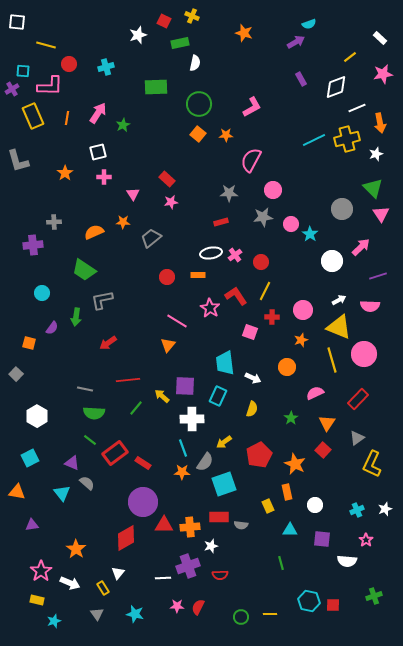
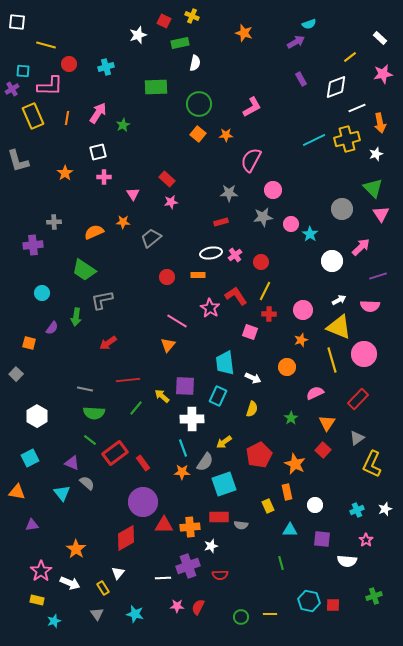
red cross at (272, 317): moved 3 px left, 3 px up
red rectangle at (143, 463): rotated 21 degrees clockwise
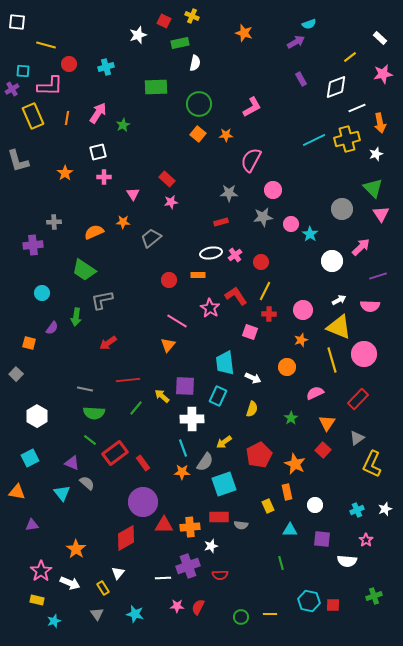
red circle at (167, 277): moved 2 px right, 3 px down
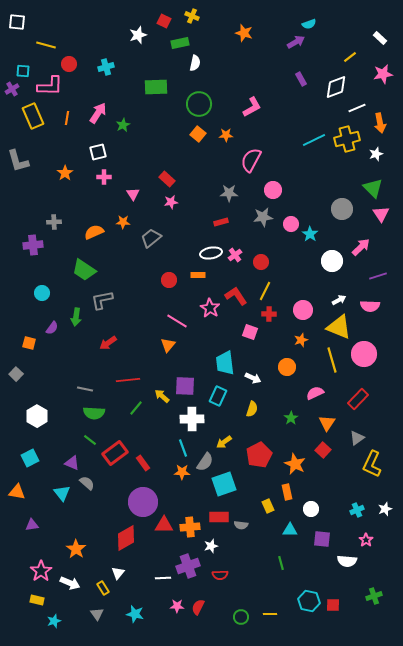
white circle at (315, 505): moved 4 px left, 4 px down
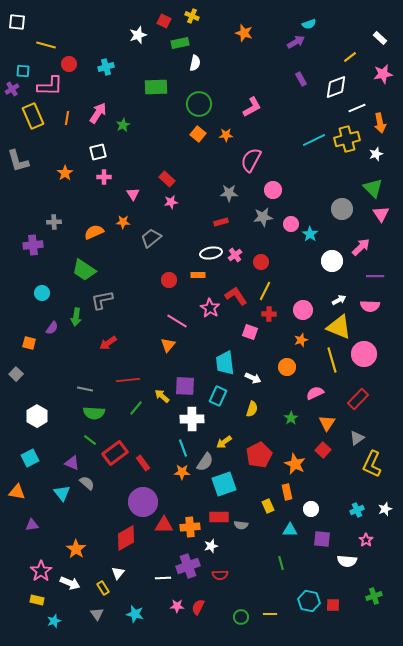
purple line at (378, 276): moved 3 px left; rotated 18 degrees clockwise
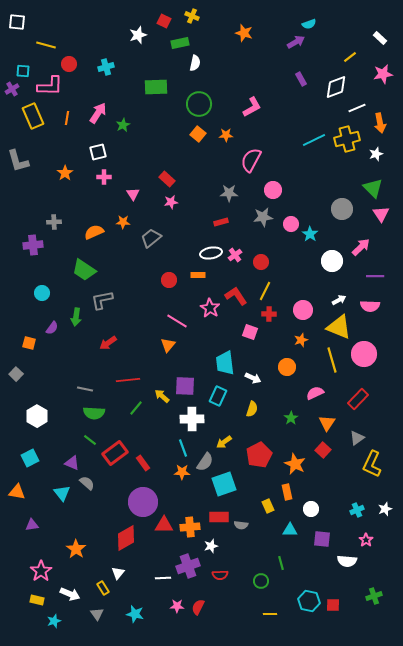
white arrow at (70, 583): moved 11 px down
green circle at (241, 617): moved 20 px right, 36 px up
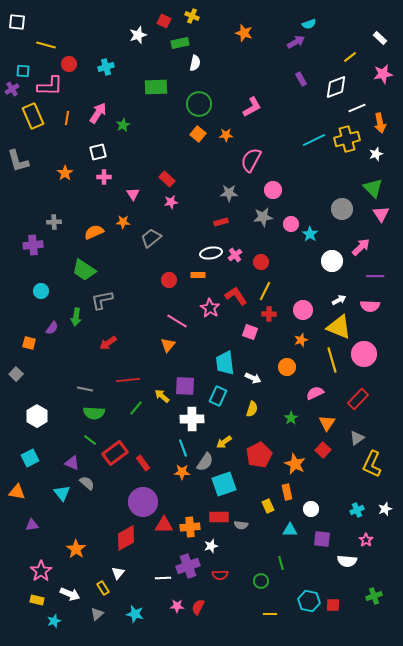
cyan circle at (42, 293): moved 1 px left, 2 px up
gray triangle at (97, 614): rotated 24 degrees clockwise
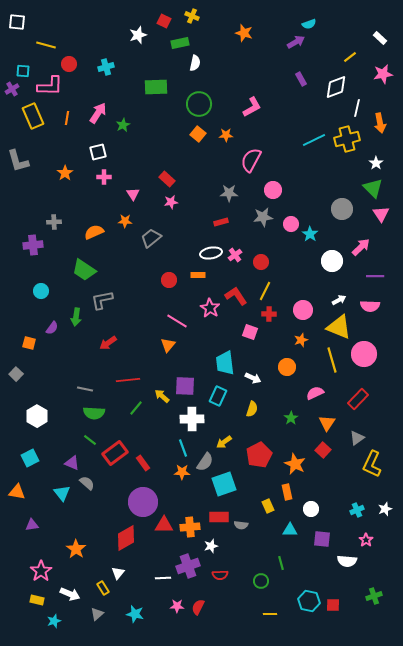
white line at (357, 108): rotated 54 degrees counterclockwise
white star at (376, 154): moved 9 px down; rotated 16 degrees counterclockwise
orange star at (123, 222): moved 2 px right, 1 px up
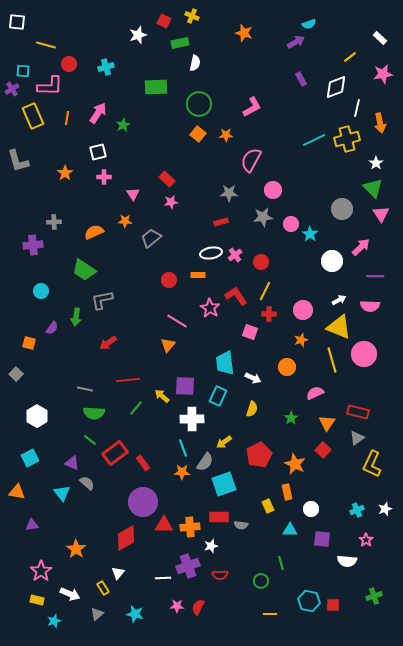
red rectangle at (358, 399): moved 13 px down; rotated 60 degrees clockwise
